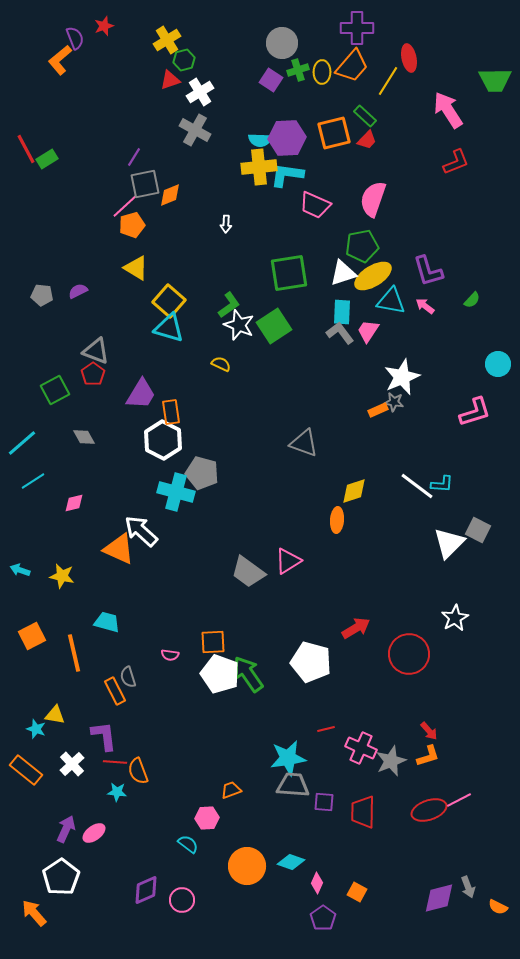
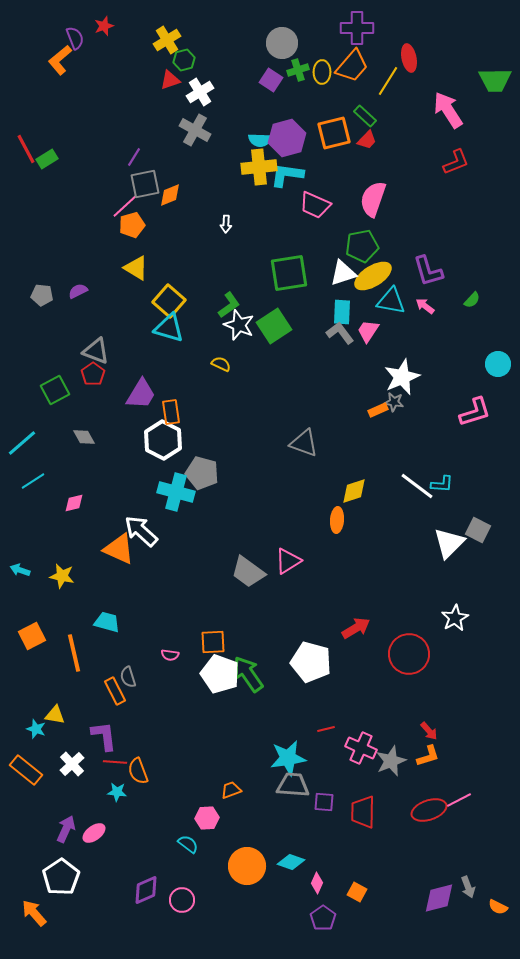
purple hexagon at (287, 138): rotated 12 degrees counterclockwise
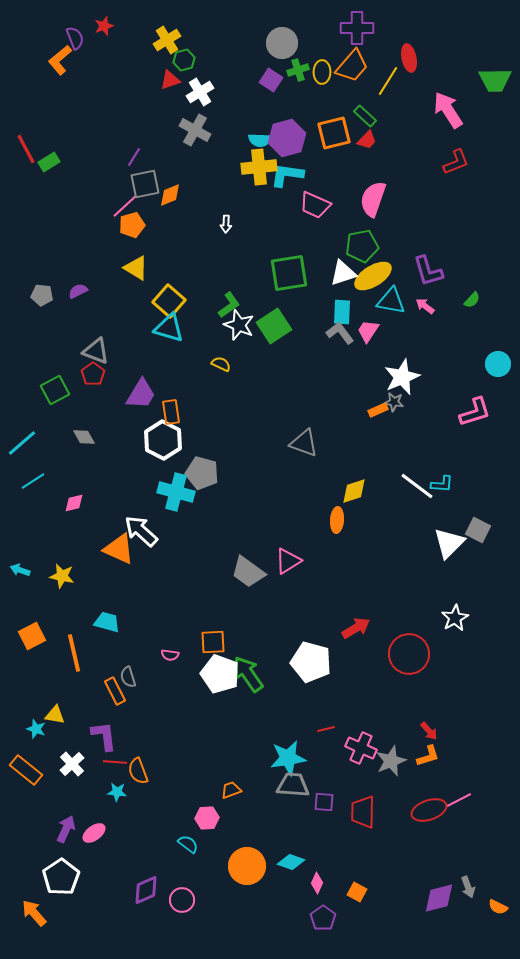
green rectangle at (47, 159): moved 2 px right, 3 px down
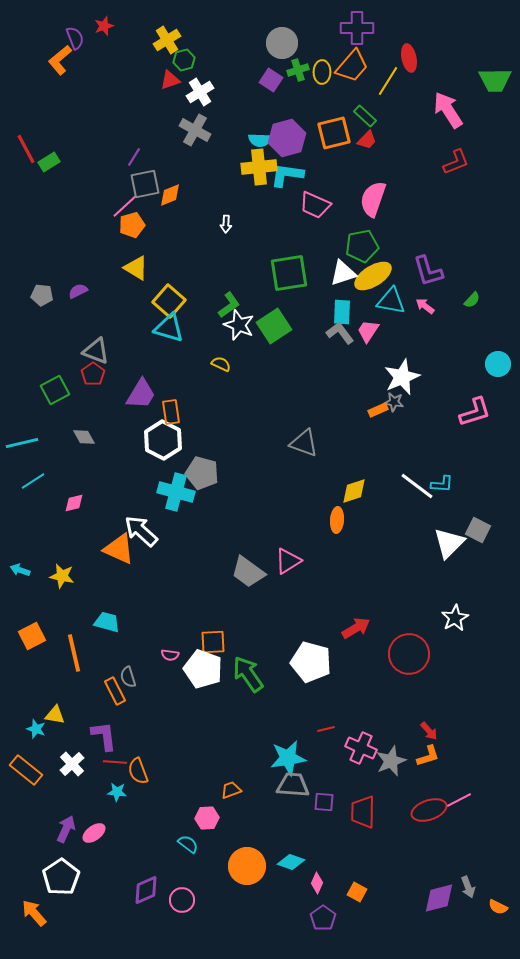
cyan line at (22, 443): rotated 28 degrees clockwise
white pentagon at (220, 674): moved 17 px left, 5 px up
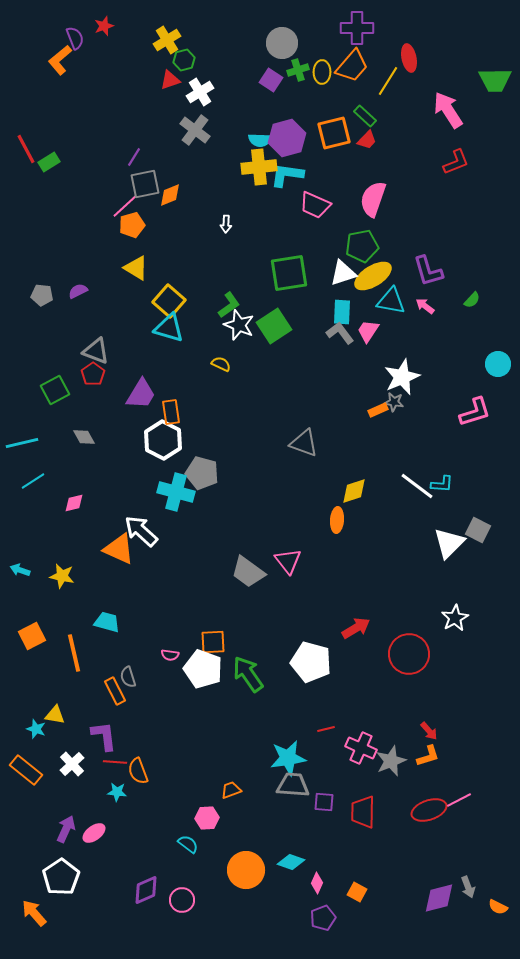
gray cross at (195, 130): rotated 8 degrees clockwise
pink triangle at (288, 561): rotated 36 degrees counterclockwise
orange circle at (247, 866): moved 1 px left, 4 px down
purple pentagon at (323, 918): rotated 15 degrees clockwise
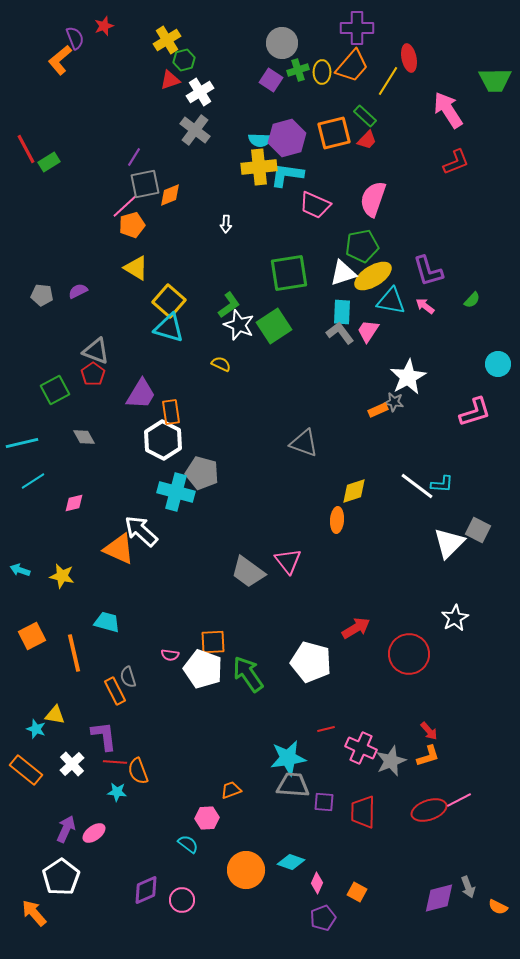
white star at (402, 377): moved 6 px right; rotated 6 degrees counterclockwise
